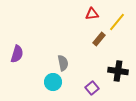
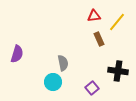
red triangle: moved 2 px right, 2 px down
brown rectangle: rotated 64 degrees counterclockwise
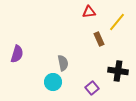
red triangle: moved 5 px left, 4 px up
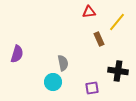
purple square: rotated 32 degrees clockwise
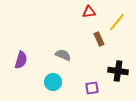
purple semicircle: moved 4 px right, 6 px down
gray semicircle: moved 8 px up; rotated 56 degrees counterclockwise
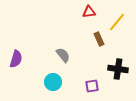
gray semicircle: rotated 28 degrees clockwise
purple semicircle: moved 5 px left, 1 px up
black cross: moved 2 px up
purple square: moved 2 px up
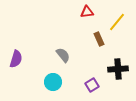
red triangle: moved 2 px left
black cross: rotated 12 degrees counterclockwise
purple square: moved 1 px up; rotated 24 degrees counterclockwise
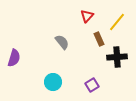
red triangle: moved 4 px down; rotated 40 degrees counterclockwise
gray semicircle: moved 1 px left, 13 px up
purple semicircle: moved 2 px left, 1 px up
black cross: moved 1 px left, 12 px up
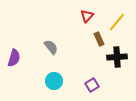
gray semicircle: moved 11 px left, 5 px down
cyan circle: moved 1 px right, 1 px up
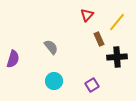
red triangle: moved 1 px up
purple semicircle: moved 1 px left, 1 px down
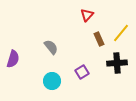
yellow line: moved 4 px right, 11 px down
black cross: moved 6 px down
cyan circle: moved 2 px left
purple square: moved 10 px left, 13 px up
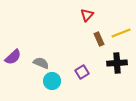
yellow line: rotated 30 degrees clockwise
gray semicircle: moved 10 px left, 16 px down; rotated 28 degrees counterclockwise
purple semicircle: moved 2 px up; rotated 30 degrees clockwise
